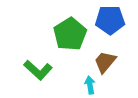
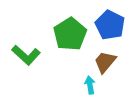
blue pentagon: moved 5 px down; rotated 28 degrees clockwise
green L-shape: moved 12 px left, 15 px up
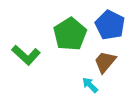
cyan arrow: rotated 36 degrees counterclockwise
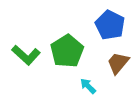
green pentagon: moved 3 px left, 17 px down
brown trapezoid: moved 13 px right, 1 px down
cyan arrow: moved 2 px left, 1 px down
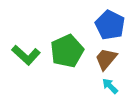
green pentagon: rotated 8 degrees clockwise
brown trapezoid: moved 12 px left, 4 px up
cyan arrow: moved 22 px right
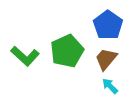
blue pentagon: moved 2 px left; rotated 8 degrees clockwise
green L-shape: moved 1 px left, 1 px down
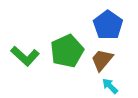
brown trapezoid: moved 4 px left, 1 px down
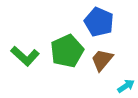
blue pentagon: moved 9 px left, 3 px up; rotated 12 degrees counterclockwise
cyan arrow: moved 16 px right; rotated 102 degrees clockwise
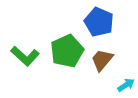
cyan arrow: moved 1 px up
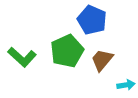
blue pentagon: moved 7 px left, 2 px up
green L-shape: moved 3 px left, 1 px down
cyan arrow: rotated 24 degrees clockwise
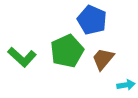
brown trapezoid: moved 1 px right, 1 px up
